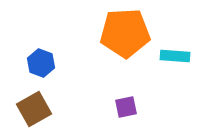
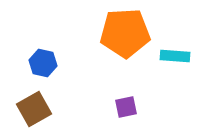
blue hexagon: moved 2 px right; rotated 8 degrees counterclockwise
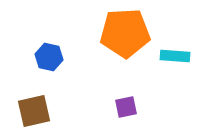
blue hexagon: moved 6 px right, 6 px up
brown square: moved 2 px down; rotated 16 degrees clockwise
